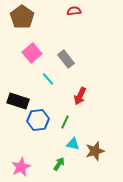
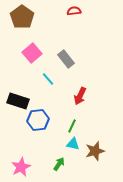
green line: moved 7 px right, 4 px down
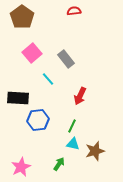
black rectangle: moved 3 px up; rotated 15 degrees counterclockwise
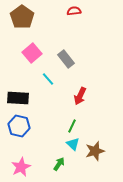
blue hexagon: moved 19 px left, 6 px down; rotated 20 degrees clockwise
cyan triangle: rotated 32 degrees clockwise
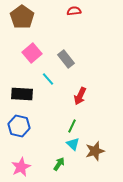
black rectangle: moved 4 px right, 4 px up
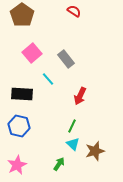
red semicircle: rotated 40 degrees clockwise
brown pentagon: moved 2 px up
pink star: moved 4 px left, 2 px up
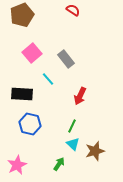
red semicircle: moved 1 px left, 1 px up
brown pentagon: rotated 15 degrees clockwise
blue hexagon: moved 11 px right, 2 px up
